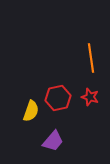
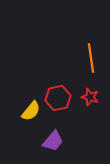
yellow semicircle: rotated 20 degrees clockwise
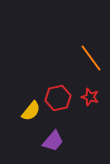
orange line: rotated 28 degrees counterclockwise
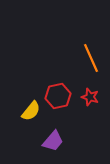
orange line: rotated 12 degrees clockwise
red hexagon: moved 2 px up
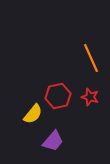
yellow semicircle: moved 2 px right, 3 px down
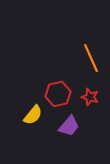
red hexagon: moved 2 px up
yellow semicircle: moved 1 px down
purple trapezoid: moved 16 px right, 15 px up
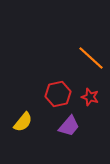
orange line: rotated 24 degrees counterclockwise
yellow semicircle: moved 10 px left, 7 px down
